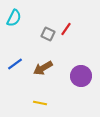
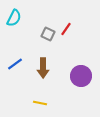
brown arrow: rotated 60 degrees counterclockwise
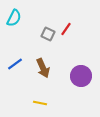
brown arrow: rotated 24 degrees counterclockwise
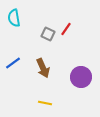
cyan semicircle: rotated 144 degrees clockwise
blue line: moved 2 px left, 1 px up
purple circle: moved 1 px down
yellow line: moved 5 px right
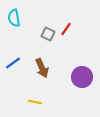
brown arrow: moved 1 px left
purple circle: moved 1 px right
yellow line: moved 10 px left, 1 px up
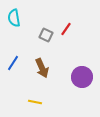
gray square: moved 2 px left, 1 px down
blue line: rotated 21 degrees counterclockwise
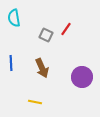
blue line: moved 2 px left; rotated 35 degrees counterclockwise
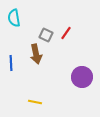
red line: moved 4 px down
brown arrow: moved 6 px left, 14 px up; rotated 12 degrees clockwise
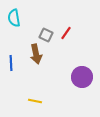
yellow line: moved 1 px up
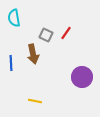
brown arrow: moved 3 px left
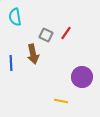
cyan semicircle: moved 1 px right, 1 px up
yellow line: moved 26 px right
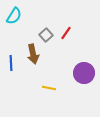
cyan semicircle: moved 1 px left, 1 px up; rotated 138 degrees counterclockwise
gray square: rotated 24 degrees clockwise
purple circle: moved 2 px right, 4 px up
yellow line: moved 12 px left, 13 px up
